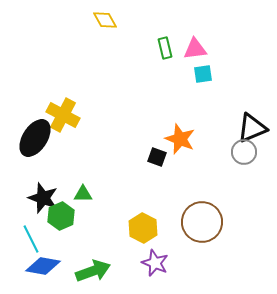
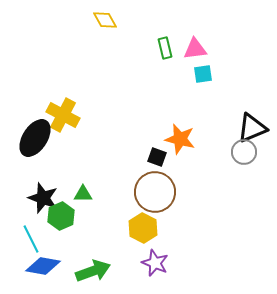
orange star: rotated 8 degrees counterclockwise
brown circle: moved 47 px left, 30 px up
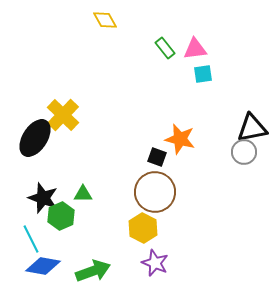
green rectangle: rotated 25 degrees counterclockwise
yellow cross: rotated 16 degrees clockwise
black triangle: rotated 12 degrees clockwise
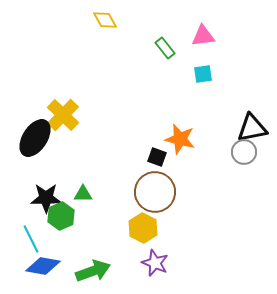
pink triangle: moved 8 px right, 13 px up
black star: moved 3 px right; rotated 20 degrees counterclockwise
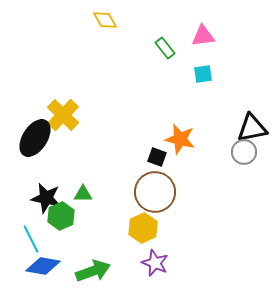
black star: rotated 12 degrees clockwise
yellow hexagon: rotated 8 degrees clockwise
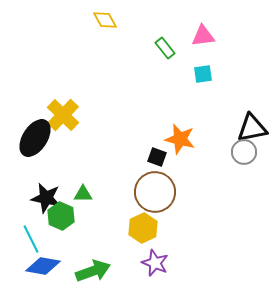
green hexagon: rotated 12 degrees counterclockwise
